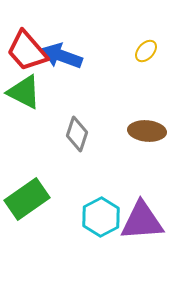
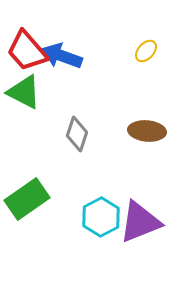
purple triangle: moved 2 px left, 1 px down; rotated 18 degrees counterclockwise
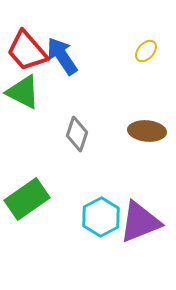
blue arrow: rotated 36 degrees clockwise
green triangle: moved 1 px left
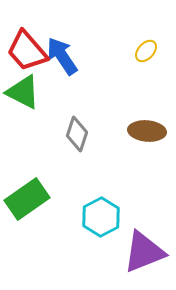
purple triangle: moved 4 px right, 30 px down
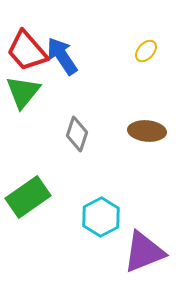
green triangle: rotated 42 degrees clockwise
green rectangle: moved 1 px right, 2 px up
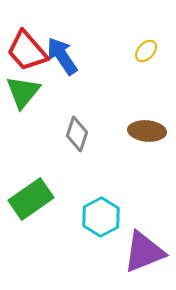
green rectangle: moved 3 px right, 2 px down
